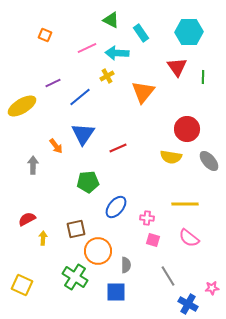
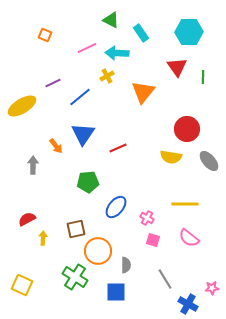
pink cross: rotated 24 degrees clockwise
gray line: moved 3 px left, 3 px down
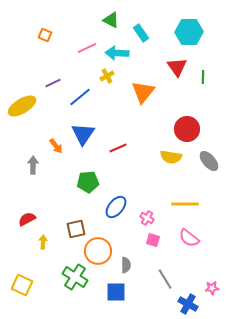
yellow arrow: moved 4 px down
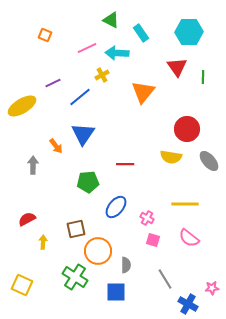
yellow cross: moved 5 px left, 1 px up
red line: moved 7 px right, 16 px down; rotated 24 degrees clockwise
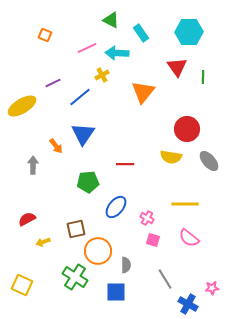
yellow arrow: rotated 112 degrees counterclockwise
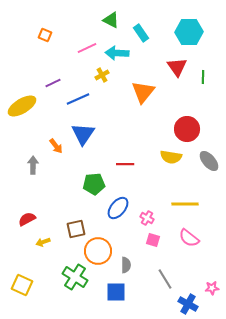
blue line: moved 2 px left, 2 px down; rotated 15 degrees clockwise
green pentagon: moved 6 px right, 2 px down
blue ellipse: moved 2 px right, 1 px down
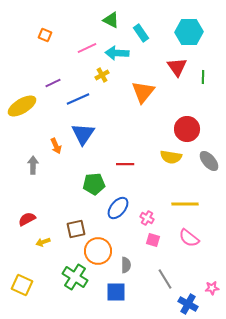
orange arrow: rotated 14 degrees clockwise
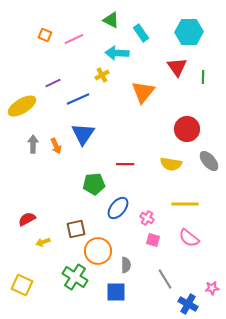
pink line: moved 13 px left, 9 px up
yellow semicircle: moved 7 px down
gray arrow: moved 21 px up
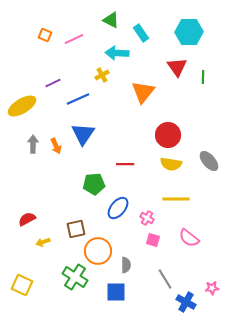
red circle: moved 19 px left, 6 px down
yellow line: moved 9 px left, 5 px up
blue cross: moved 2 px left, 2 px up
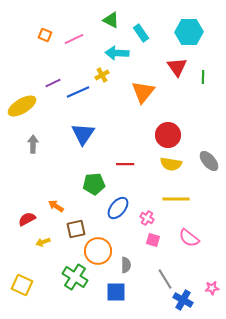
blue line: moved 7 px up
orange arrow: moved 60 px down; rotated 147 degrees clockwise
blue cross: moved 3 px left, 2 px up
